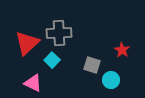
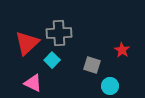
cyan circle: moved 1 px left, 6 px down
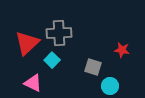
red star: rotated 21 degrees counterclockwise
gray square: moved 1 px right, 2 px down
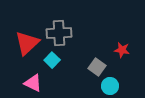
gray square: moved 4 px right; rotated 18 degrees clockwise
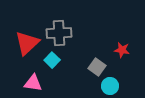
pink triangle: rotated 18 degrees counterclockwise
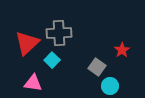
red star: rotated 28 degrees clockwise
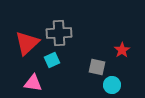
cyan square: rotated 21 degrees clockwise
gray square: rotated 24 degrees counterclockwise
cyan circle: moved 2 px right, 1 px up
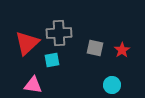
cyan square: rotated 14 degrees clockwise
gray square: moved 2 px left, 19 px up
pink triangle: moved 2 px down
